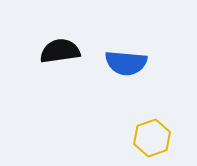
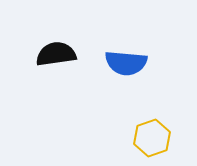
black semicircle: moved 4 px left, 3 px down
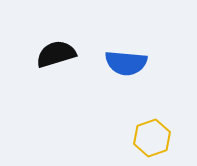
black semicircle: rotated 9 degrees counterclockwise
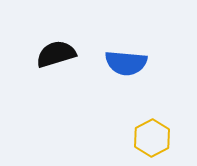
yellow hexagon: rotated 9 degrees counterclockwise
